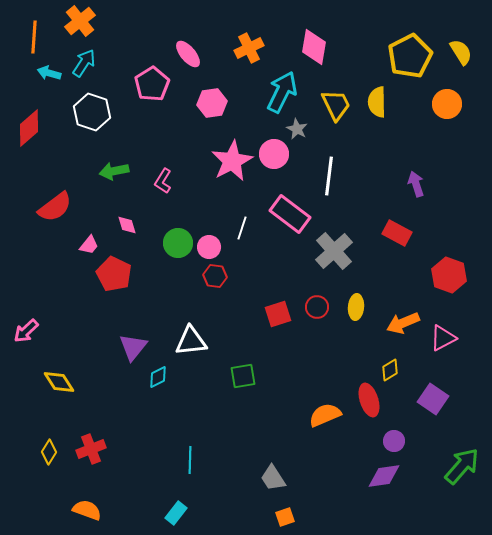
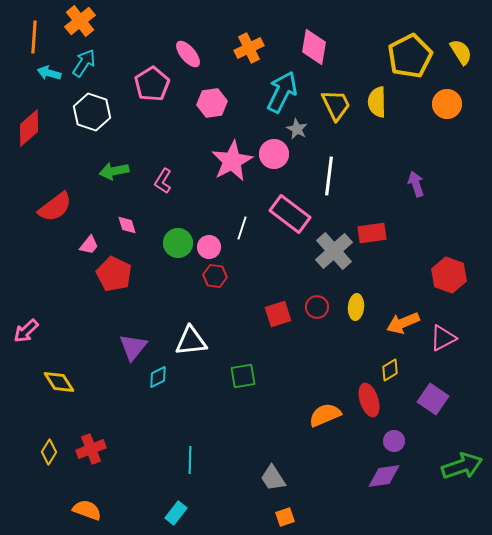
red rectangle at (397, 233): moved 25 px left; rotated 36 degrees counterclockwise
green arrow at (462, 466): rotated 30 degrees clockwise
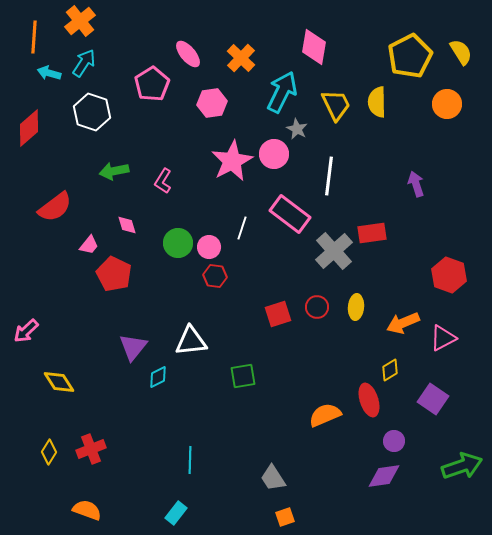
orange cross at (249, 48): moved 8 px left, 10 px down; rotated 20 degrees counterclockwise
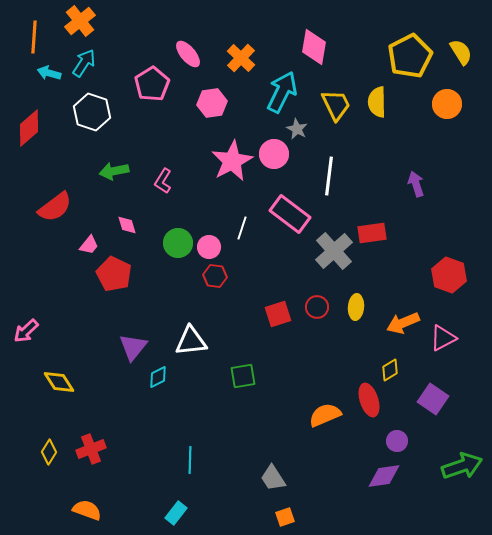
purple circle at (394, 441): moved 3 px right
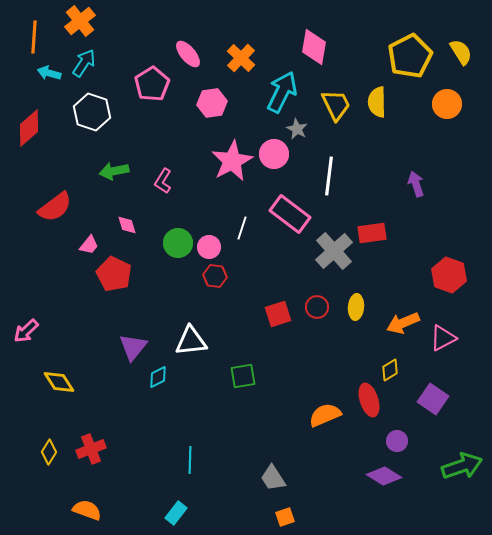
purple diamond at (384, 476): rotated 40 degrees clockwise
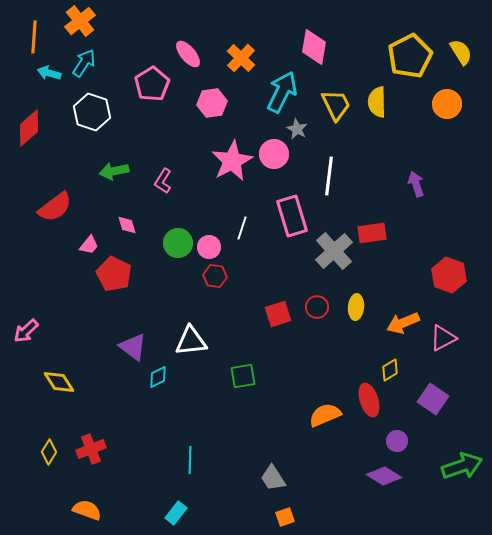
pink rectangle at (290, 214): moved 2 px right, 2 px down; rotated 36 degrees clockwise
purple triangle at (133, 347): rotated 32 degrees counterclockwise
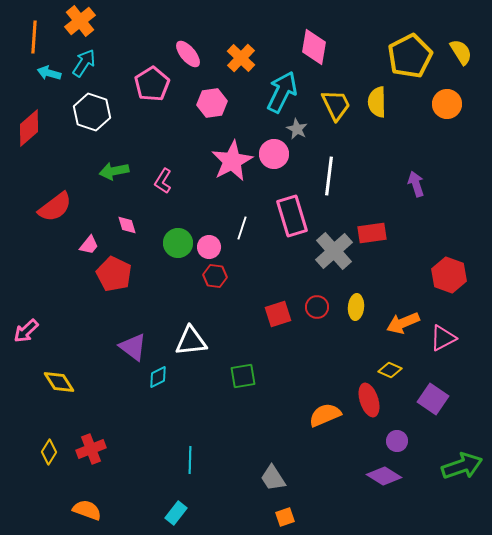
yellow diamond at (390, 370): rotated 55 degrees clockwise
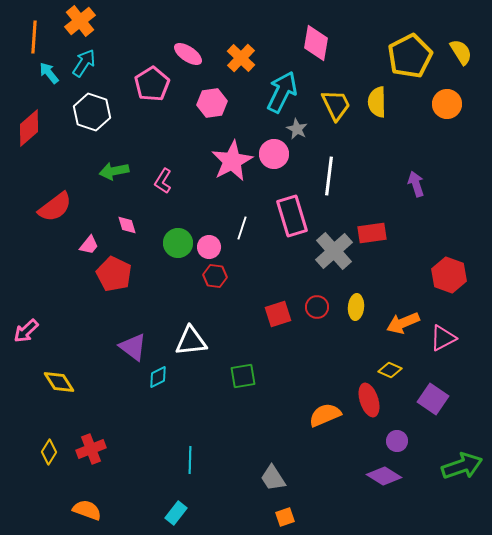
pink diamond at (314, 47): moved 2 px right, 4 px up
pink ellipse at (188, 54): rotated 16 degrees counterclockwise
cyan arrow at (49, 73): rotated 35 degrees clockwise
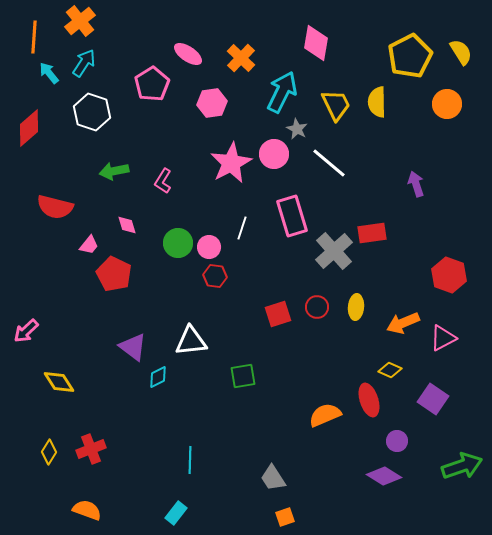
pink star at (232, 161): moved 1 px left, 2 px down
white line at (329, 176): moved 13 px up; rotated 57 degrees counterclockwise
red semicircle at (55, 207): rotated 51 degrees clockwise
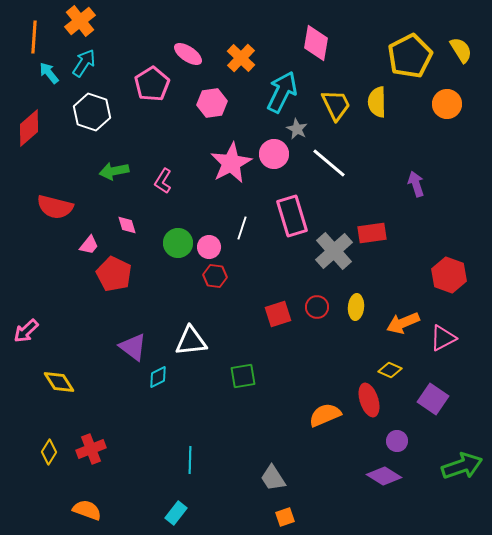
yellow semicircle at (461, 52): moved 2 px up
